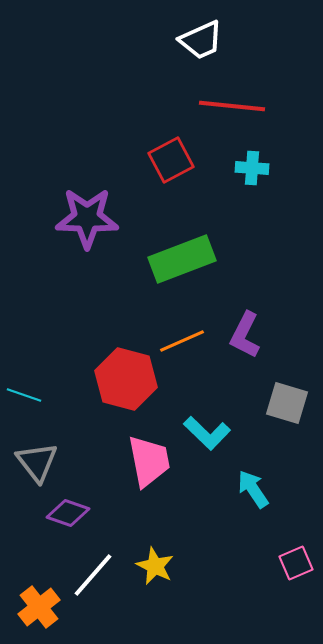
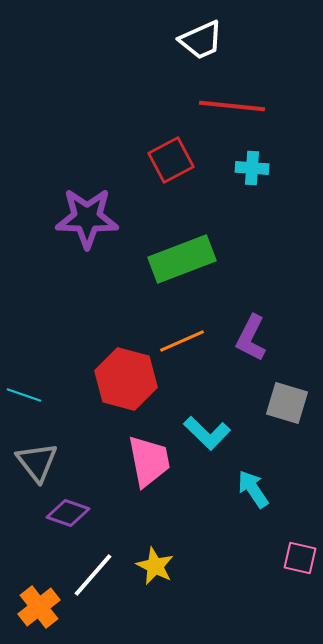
purple L-shape: moved 6 px right, 3 px down
pink square: moved 4 px right, 5 px up; rotated 36 degrees clockwise
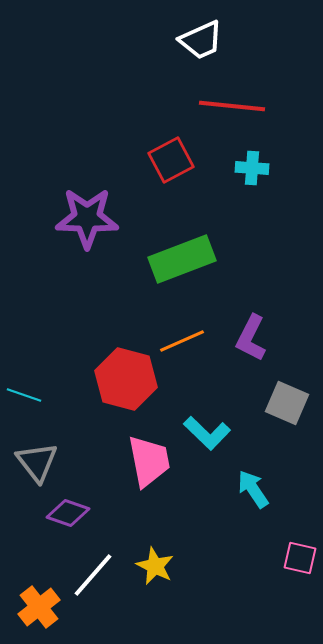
gray square: rotated 6 degrees clockwise
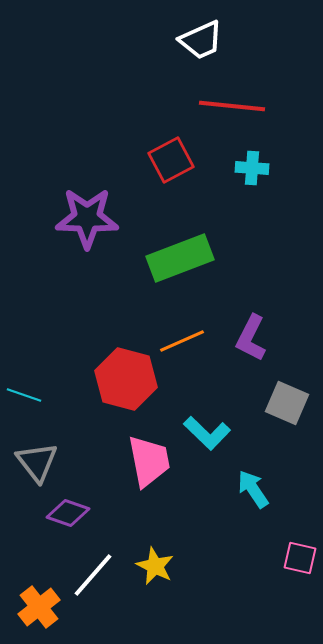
green rectangle: moved 2 px left, 1 px up
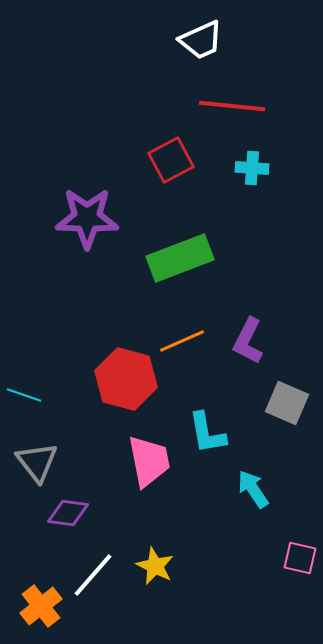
purple L-shape: moved 3 px left, 3 px down
cyan L-shape: rotated 36 degrees clockwise
purple diamond: rotated 12 degrees counterclockwise
orange cross: moved 2 px right, 1 px up
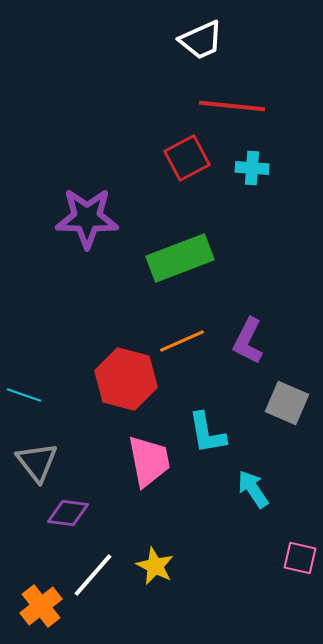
red square: moved 16 px right, 2 px up
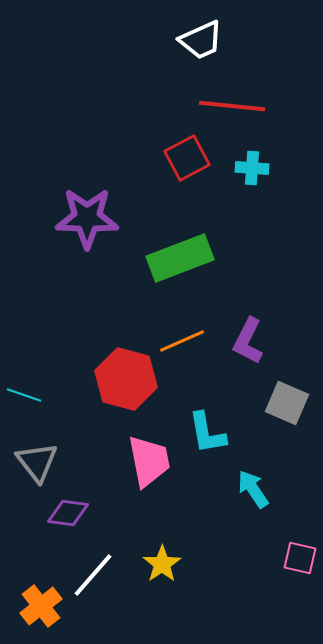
yellow star: moved 7 px right, 2 px up; rotated 12 degrees clockwise
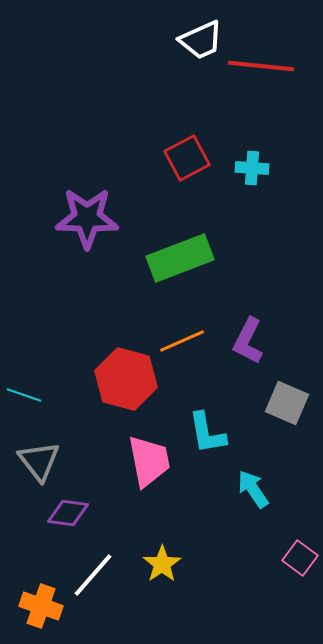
red line: moved 29 px right, 40 px up
gray triangle: moved 2 px right, 1 px up
pink square: rotated 24 degrees clockwise
orange cross: rotated 33 degrees counterclockwise
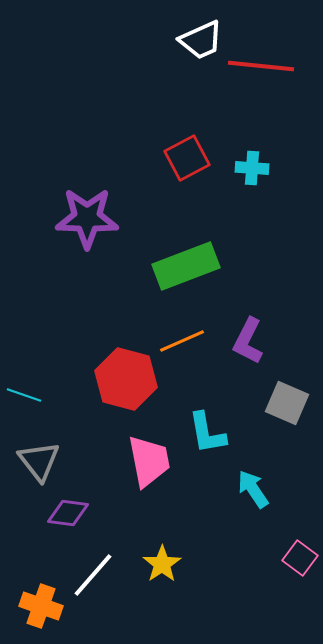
green rectangle: moved 6 px right, 8 px down
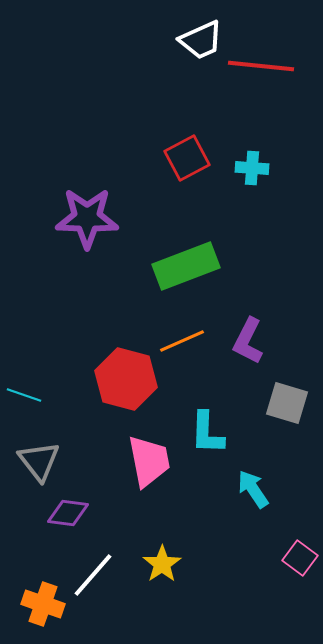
gray square: rotated 6 degrees counterclockwise
cyan L-shape: rotated 12 degrees clockwise
orange cross: moved 2 px right, 2 px up
